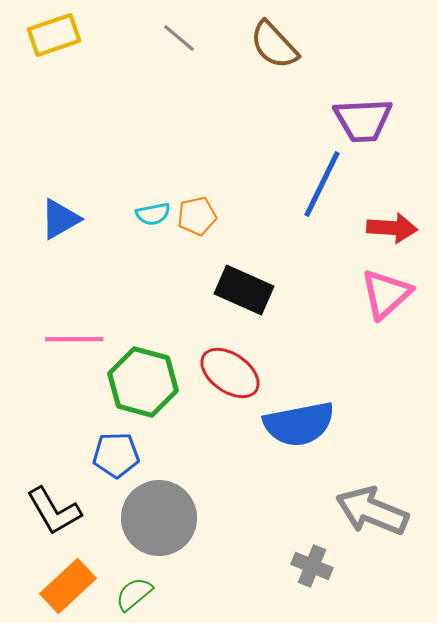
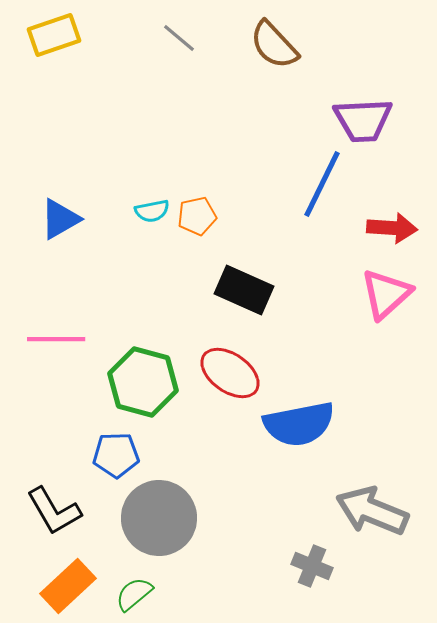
cyan semicircle: moved 1 px left, 3 px up
pink line: moved 18 px left
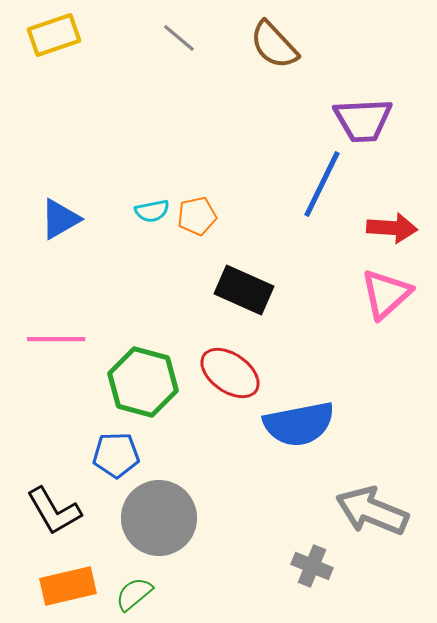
orange rectangle: rotated 30 degrees clockwise
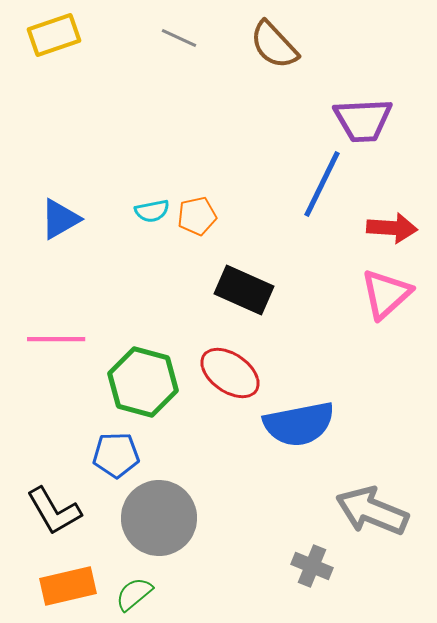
gray line: rotated 15 degrees counterclockwise
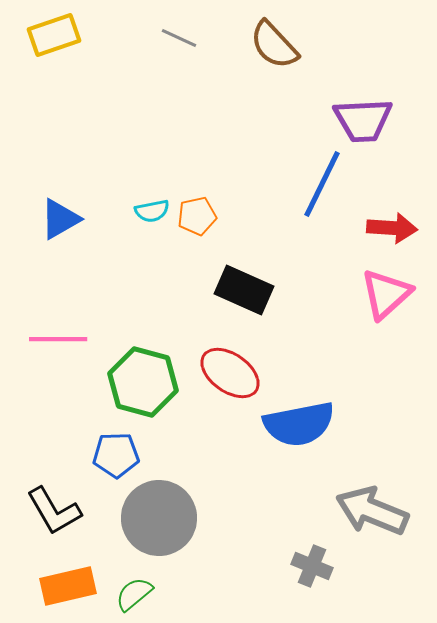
pink line: moved 2 px right
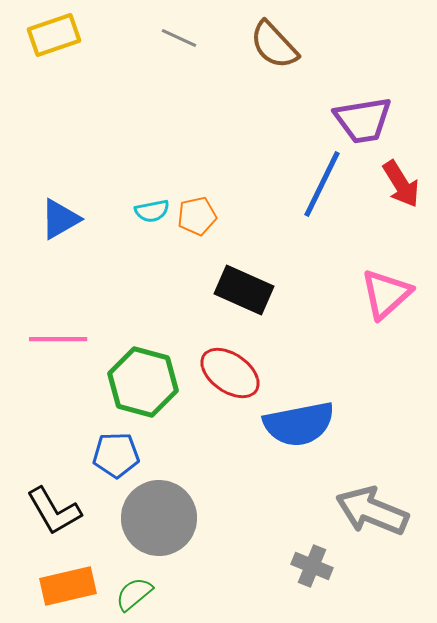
purple trapezoid: rotated 6 degrees counterclockwise
red arrow: moved 9 px right, 44 px up; rotated 54 degrees clockwise
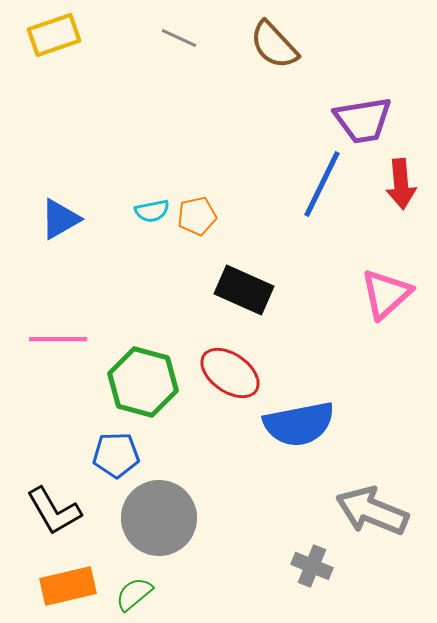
red arrow: rotated 27 degrees clockwise
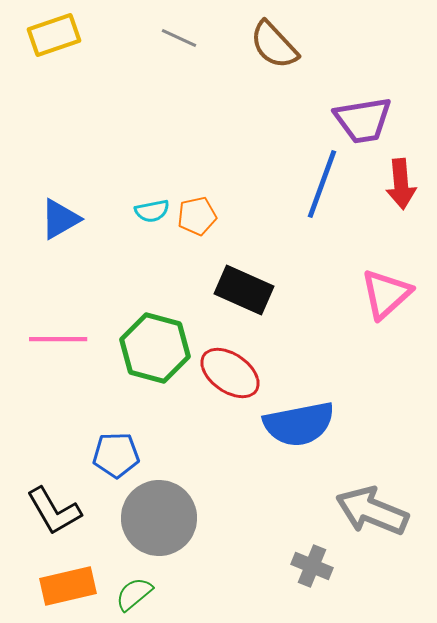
blue line: rotated 6 degrees counterclockwise
green hexagon: moved 12 px right, 34 px up
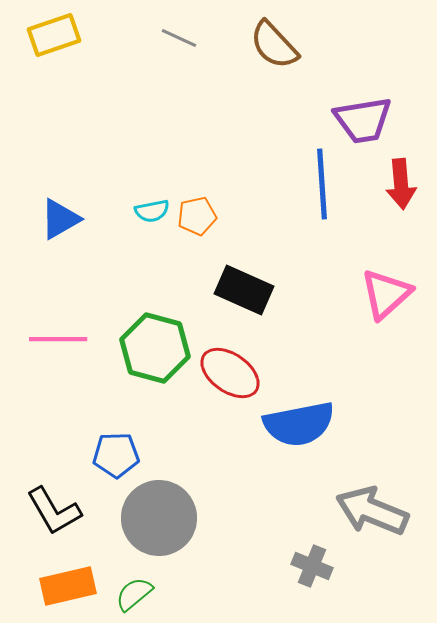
blue line: rotated 24 degrees counterclockwise
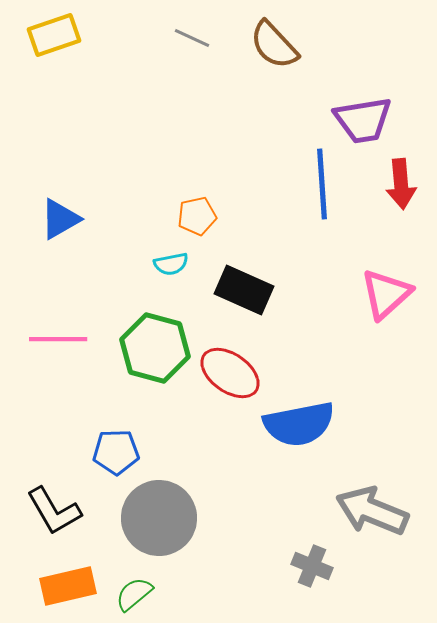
gray line: moved 13 px right
cyan semicircle: moved 19 px right, 53 px down
blue pentagon: moved 3 px up
